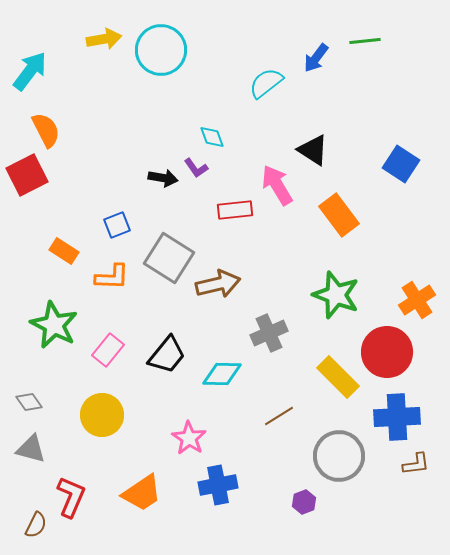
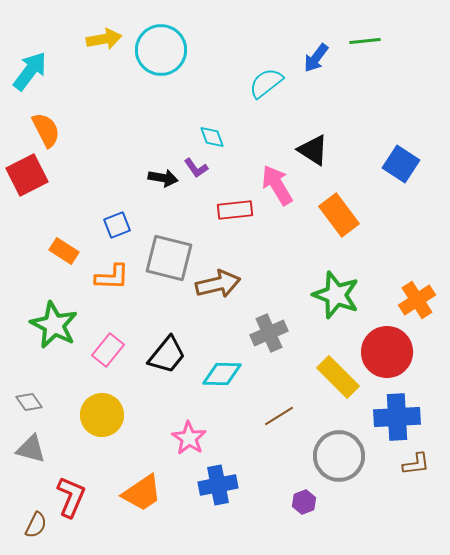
gray square at (169, 258): rotated 18 degrees counterclockwise
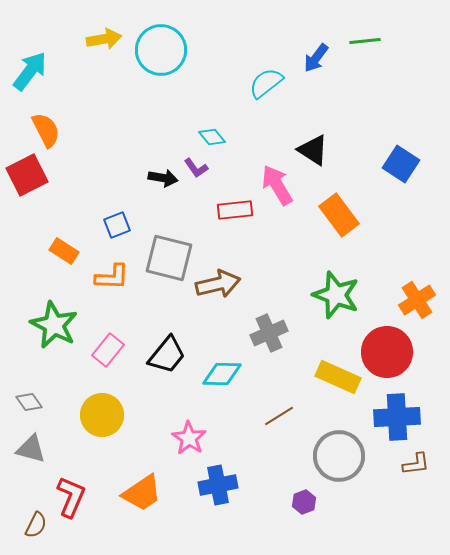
cyan diamond at (212, 137): rotated 20 degrees counterclockwise
yellow rectangle at (338, 377): rotated 21 degrees counterclockwise
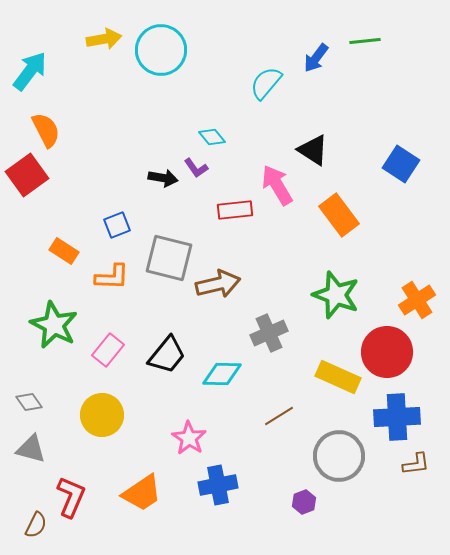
cyan semicircle at (266, 83): rotated 12 degrees counterclockwise
red square at (27, 175): rotated 9 degrees counterclockwise
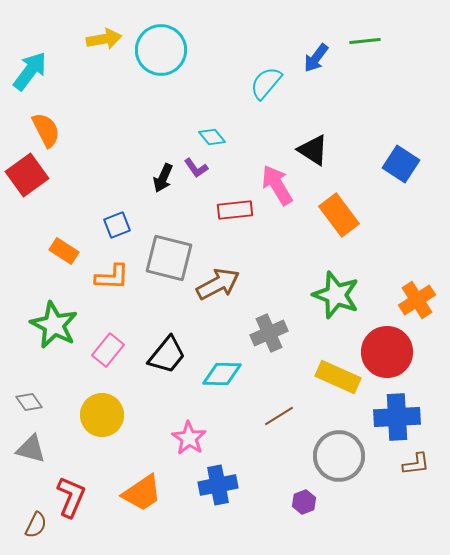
black arrow at (163, 178): rotated 104 degrees clockwise
brown arrow at (218, 284): rotated 15 degrees counterclockwise
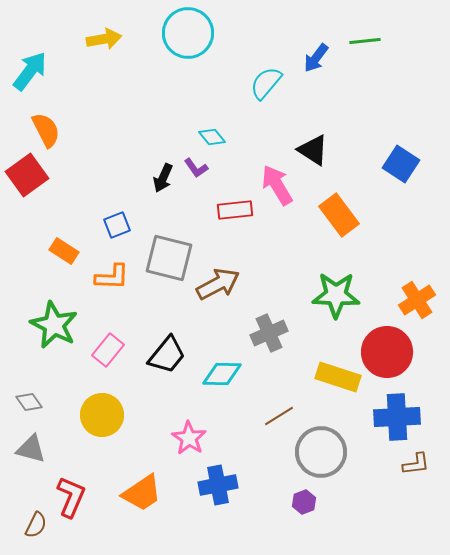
cyan circle at (161, 50): moved 27 px right, 17 px up
green star at (336, 295): rotated 18 degrees counterclockwise
yellow rectangle at (338, 377): rotated 6 degrees counterclockwise
gray circle at (339, 456): moved 18 px left, 4 px up
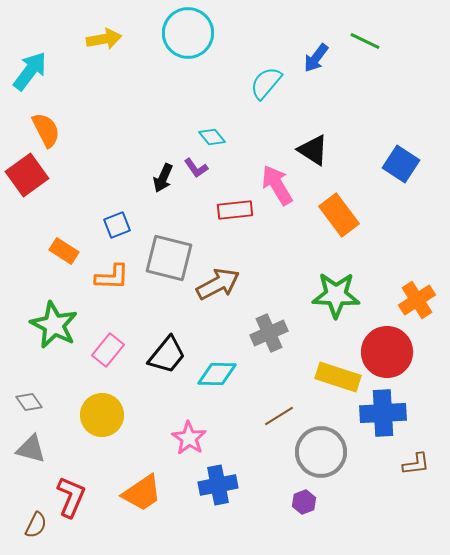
green line at (365, 41): rotated 32 degrees clockwise
cyan diamond at (222, 374): moved 5 px left
blue cross at (397, 417): moved 14 px left, 4 px up
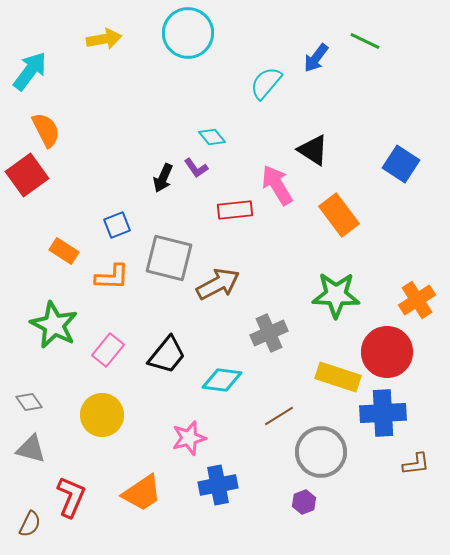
cyan diamond at (217, 374): moved 5 px right, 6 px down; rotated 6 degrees clockwise
pink star at (189, 438): rotated 24 degrees clockwise
brown semicircle at (36, 525): moved 6 px left, 1 px up
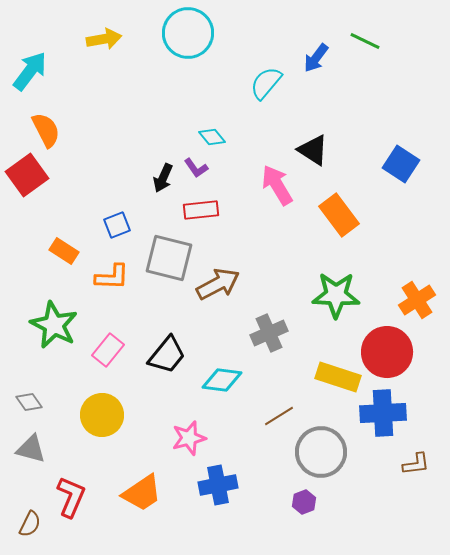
red rectangle at (235, 210): moved 34 px left
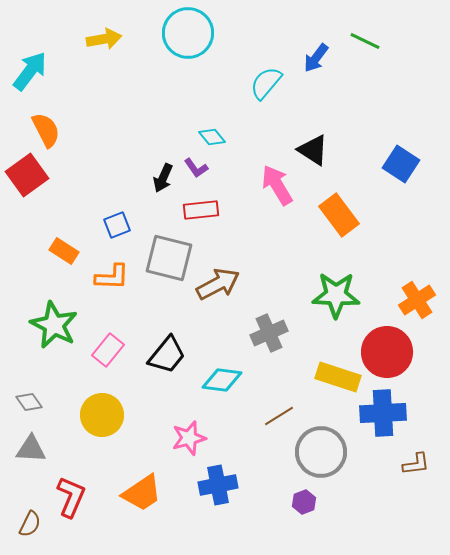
gray triangle at (31, 449): rotated 12 degrees counterclockwise
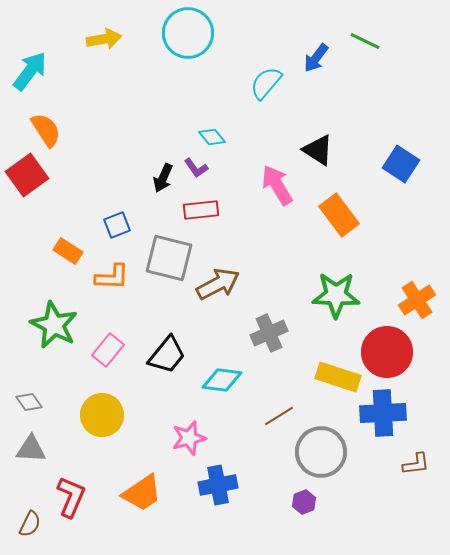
orange semicircle at (46, 130): rotated 6 degrees counterclockwise
black triangle at (313, 150): moved 5 px right
orange rectangle at (64, 251): moved 4 px right
